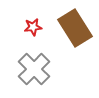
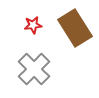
red star: moved 2 px up
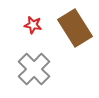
red star: rotated 18 degrees clockwise
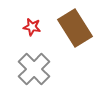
red star: moved 1 px left, 2 px down
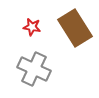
gray cross: rotated 20 degrees counterclockwise
